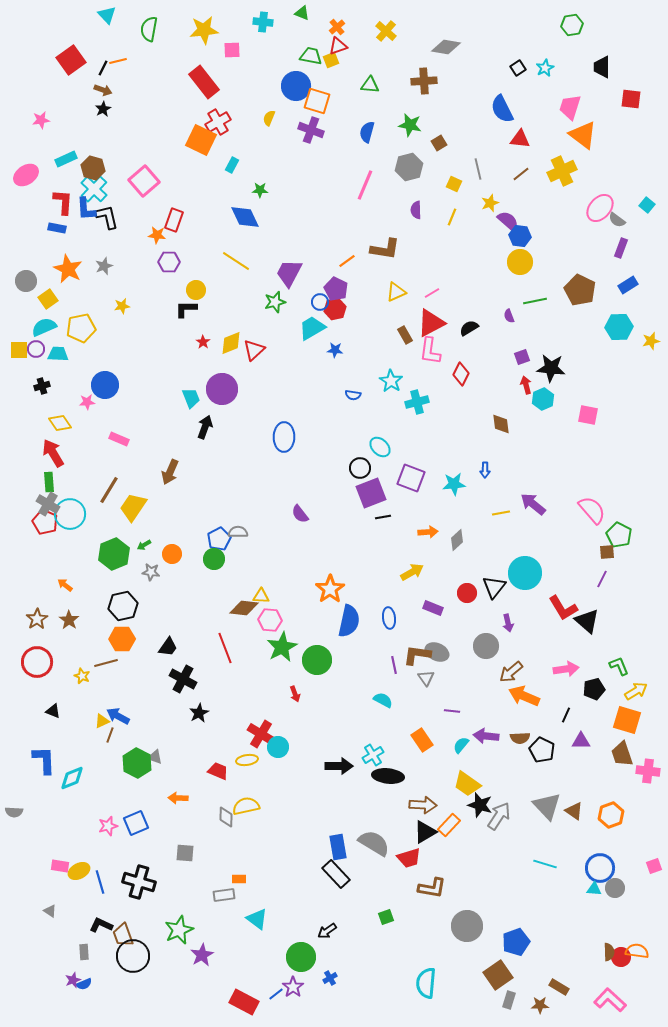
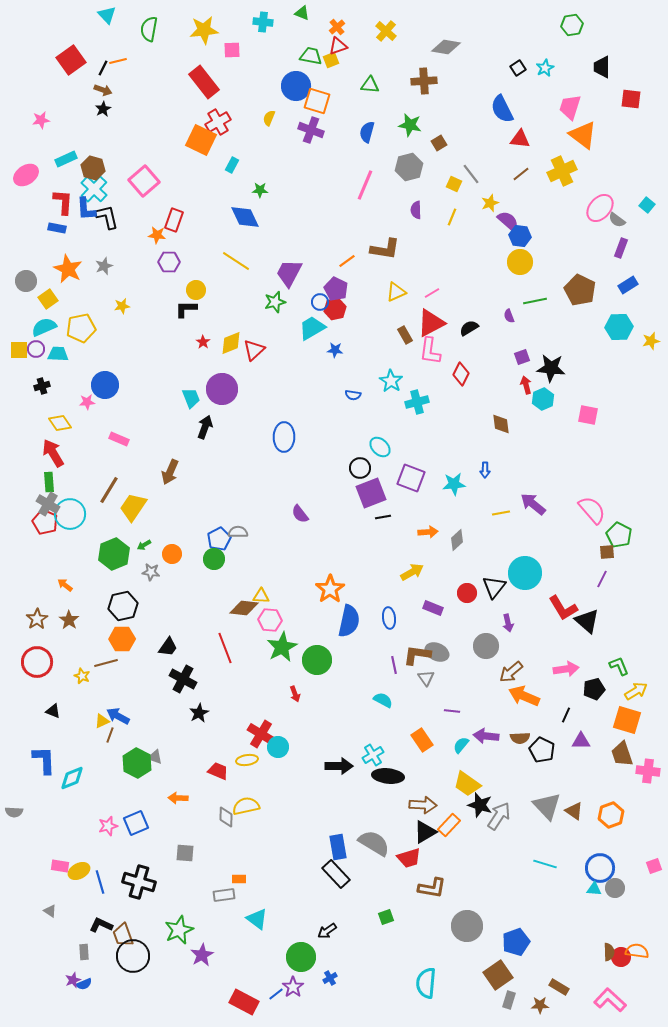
gray line at (478, 169): moved 7 px left, 5 px down; rotated 25 degrees counterclockwise
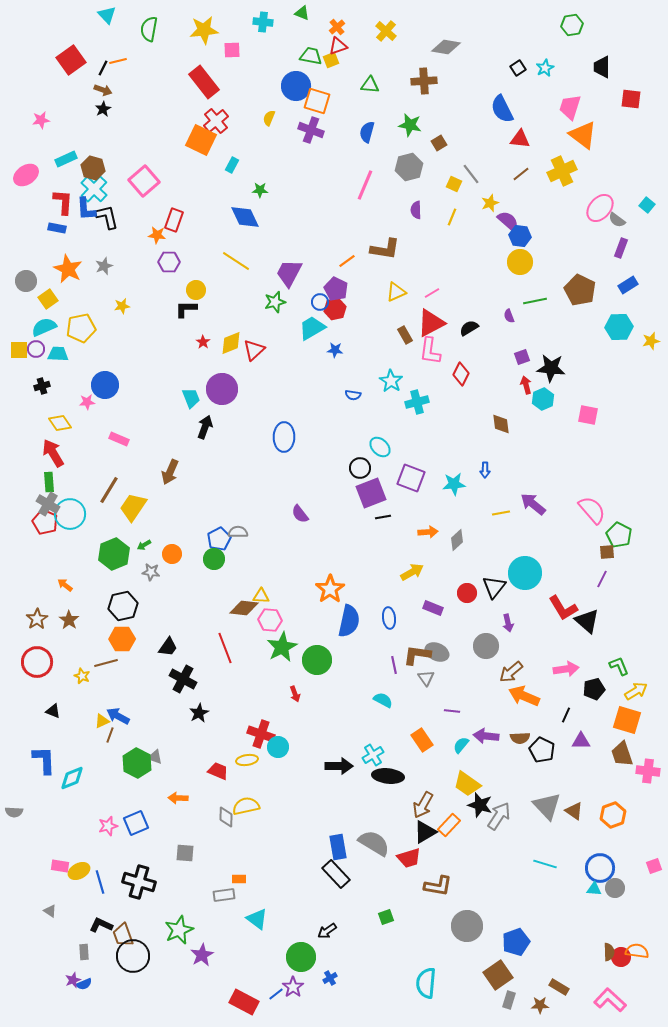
red cross at (218, 122): moved 2 px left, 1 px up; rotated 10 degrees counterclockwise
red cross at (261, 734): rotated 12 degrees counterclockwise
brown arrow at (423, 805): rotated 116 degrees clockwise
orange hexagon at (611, 815): moved 2 px right
brown L-shape at (432, 888): moved 6 px right, 2 px up
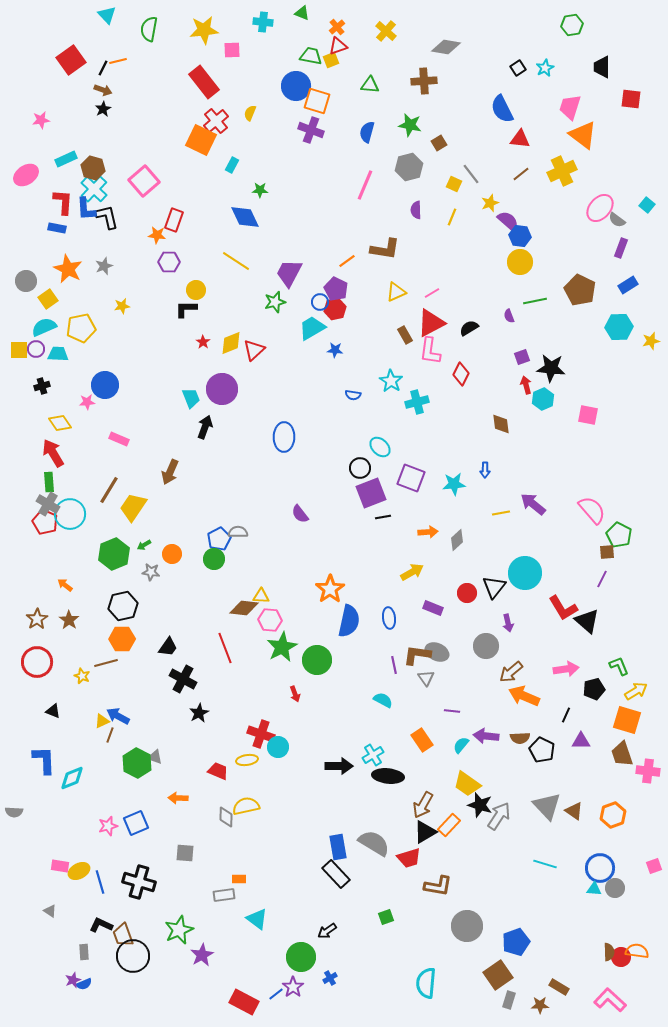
yellow semicircle at (269, 118): moved 19 px left, 5 px up
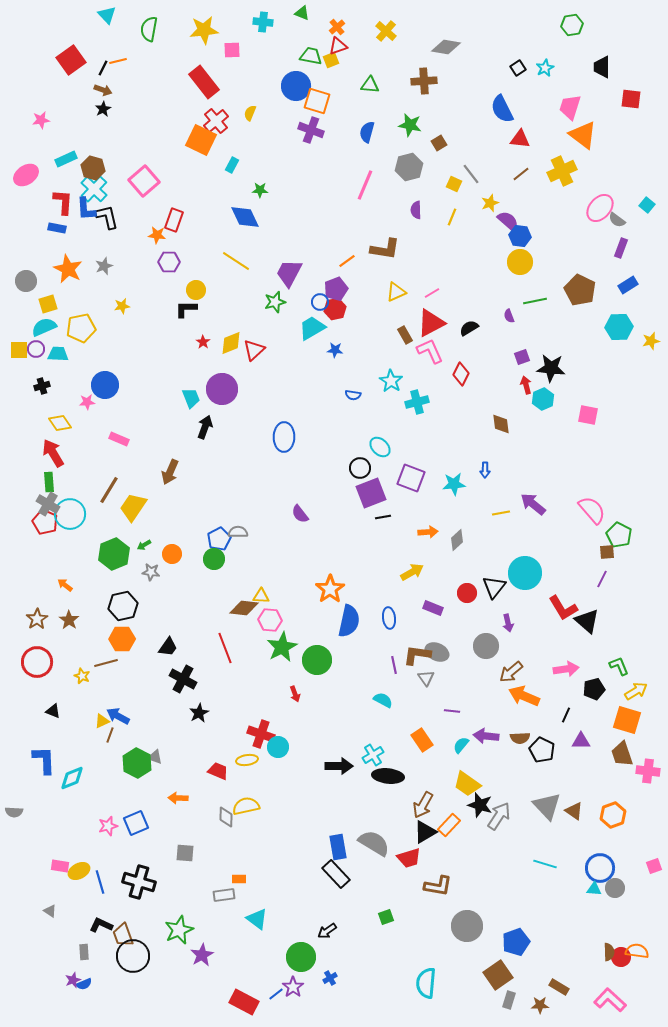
purple pentagon at (336, 289): rotated 25 degrees clockwise
yellow square at (48, 299): moved 5 px down; rotated 18 degrees clockwise
pink L-shape at (430, 351): rotated 148 degrees clockwise
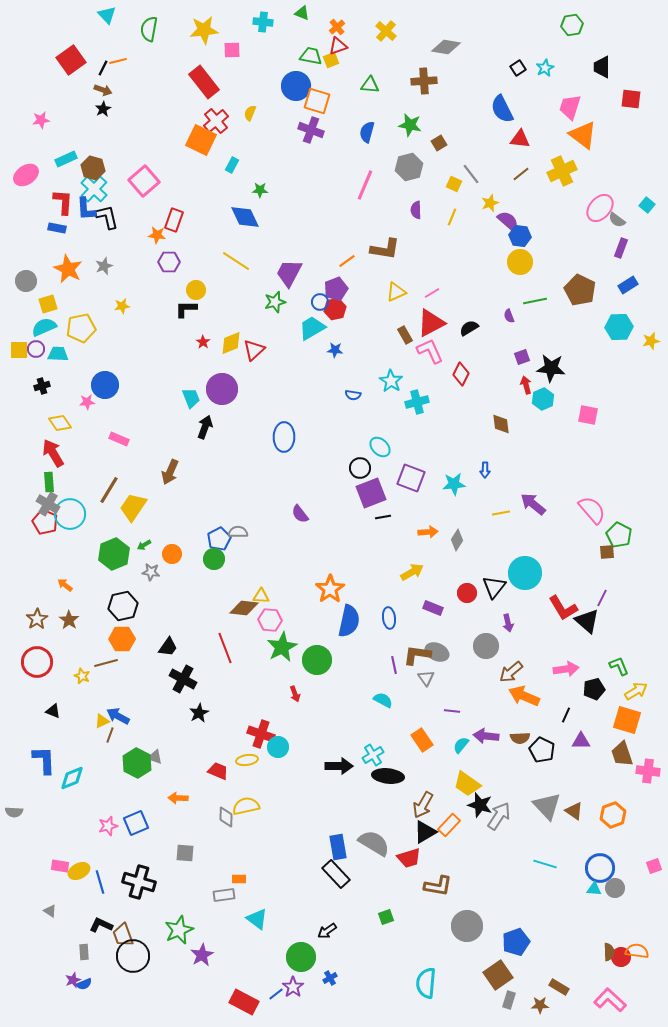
gray diamond at (457, 540): rotated 15 degrees counterclockwise
purple line at (602, 579): moved 19 px down
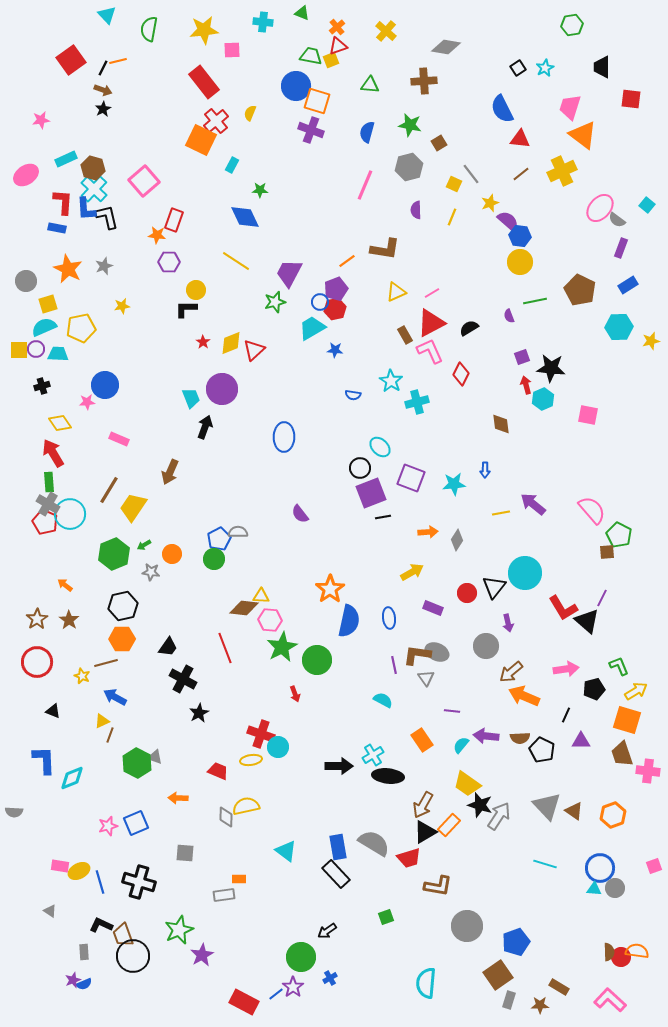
blue arrow at (118, 716): moved 3 px left, 19 px up
yellow ellipse at (247, 760): moved 4 px right
cyan triangle at (257, 919): moved 29 px right, 68 px up
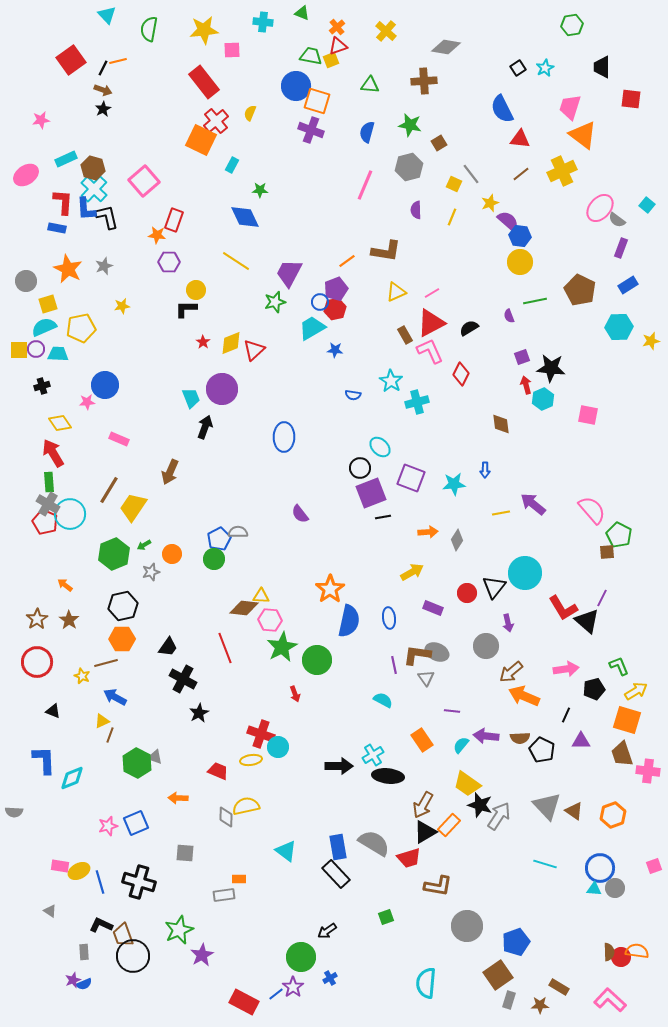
brown L-shape at (385, 249): moved 1 px right, 2 px down
gray star at (151, 572): rotated 24 degrees counterclockwise
